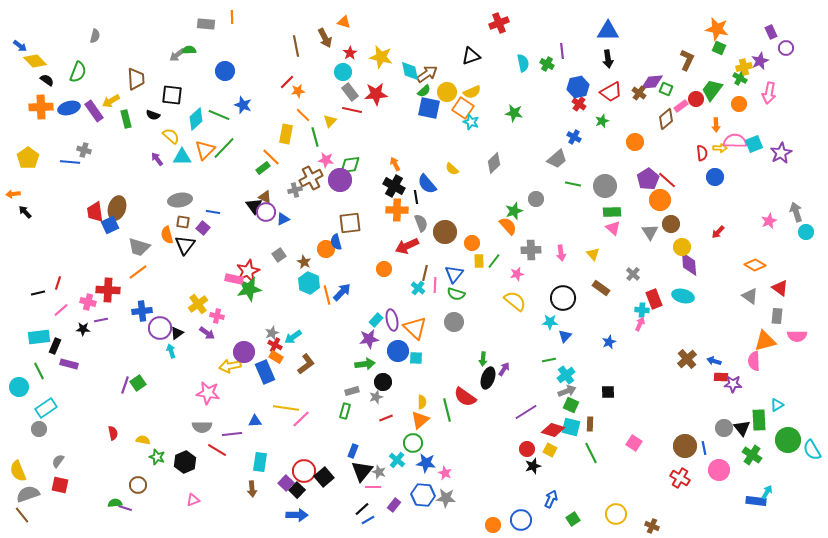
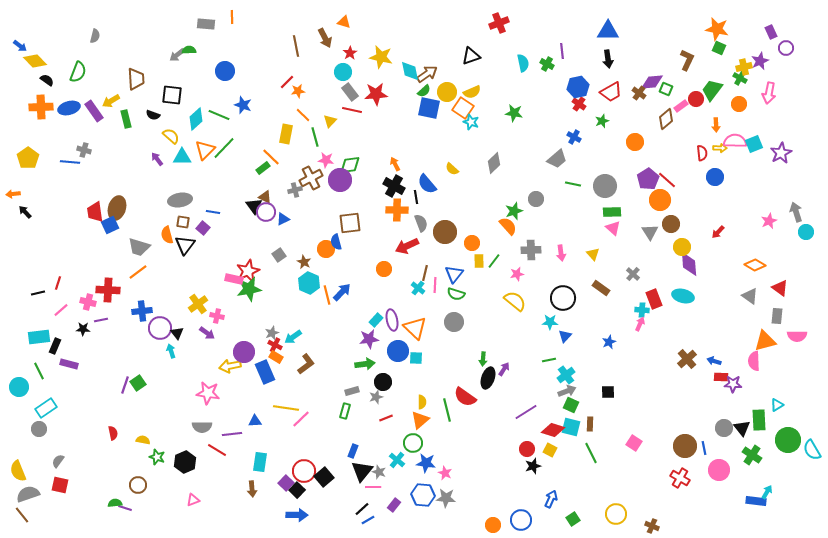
black triangle at (177, 333): rotated 32 degrees counterclockwise
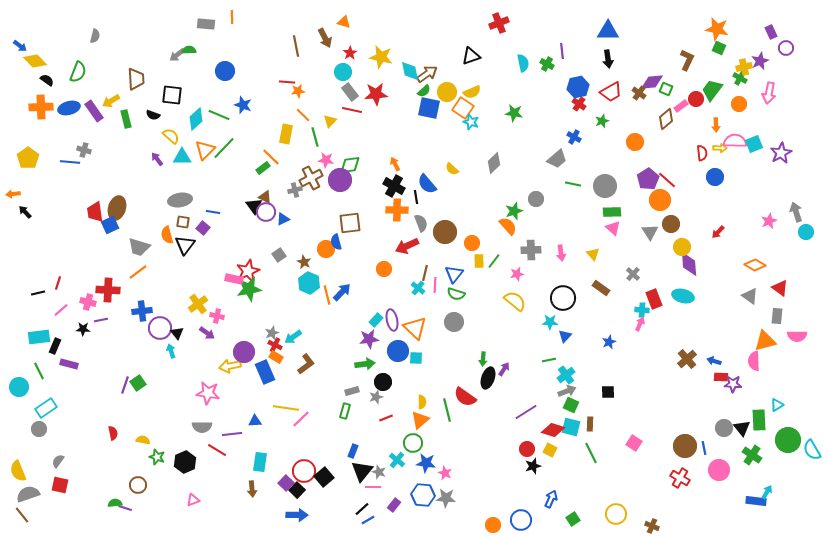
red line at (287, 82): rotated 49 degrees clockwise
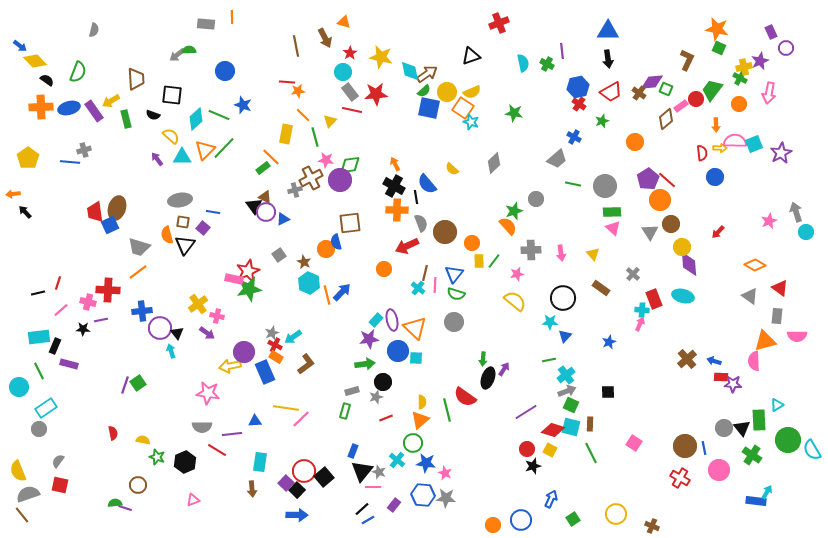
gray semicircle at (95, 36): moved 1 px left, 6 px up
gray cross at (84, 150): rotated 32 degrees counterclockwise
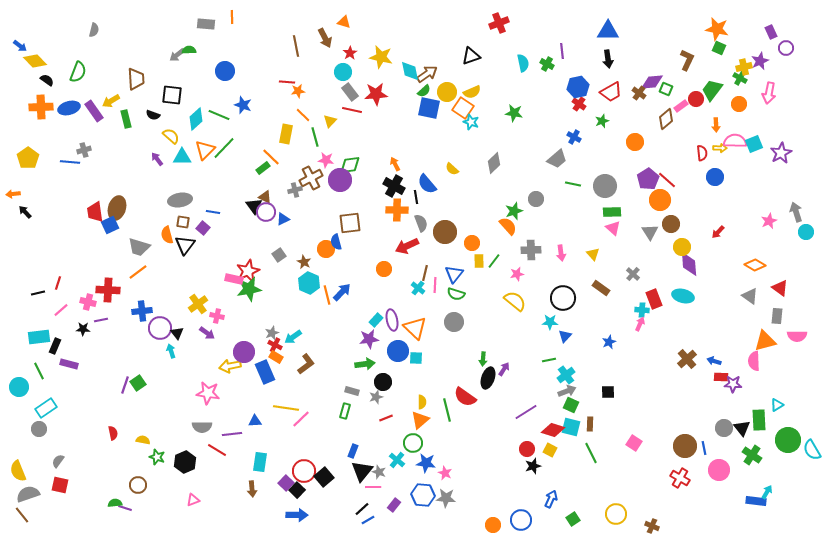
gray rectangle at (352, 391): rotated 32 degrees clockwise
